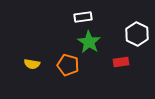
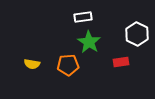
orange pentagon: rotated 20 degrees counterclockwise
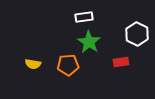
white rectangle: moved 1 px right
yellow semicircle: moved 1 px right
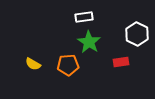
yellow semicircle: rotated 21 degrees clockwise
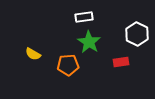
yellow semicircle: moved 10 px up
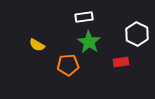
yellow semicircle: moved 4 px right, 9 px up
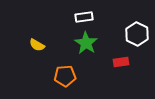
green star: moved 3 px left, 1 px down
orange pentagon: moved 3 px left, 11 px down
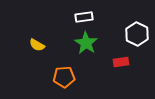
orange pentagon: moved 1 px left, 1 px down
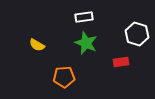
white hexagon: rotated 10 degrees counterclockwise
green star: rotated 10 degrees counterclockwise
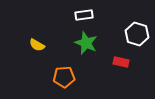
white rectangle: moved 2 px up
red rectangle: rotated 21 degrees clockwise
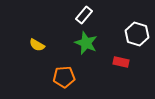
white rectangle: rotated 42 degrees counterclockwise
